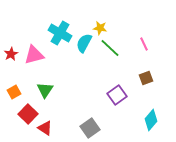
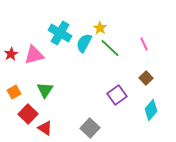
yellow star: rotated 24 degrees clockwise
brown square: rotated 24 degrees counterclockwise
cyan diamond: moved 10 px up
gray square: rotated 12 degrees counterclockwise
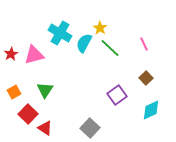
cyan diamond: rotated 25 degrees clockwise
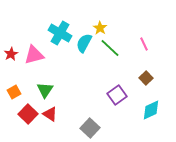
red triangle: moved 5 px right, 14 px up
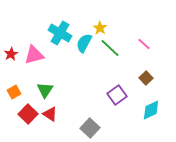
pink line: rotated 24 degrees counterclockwise
